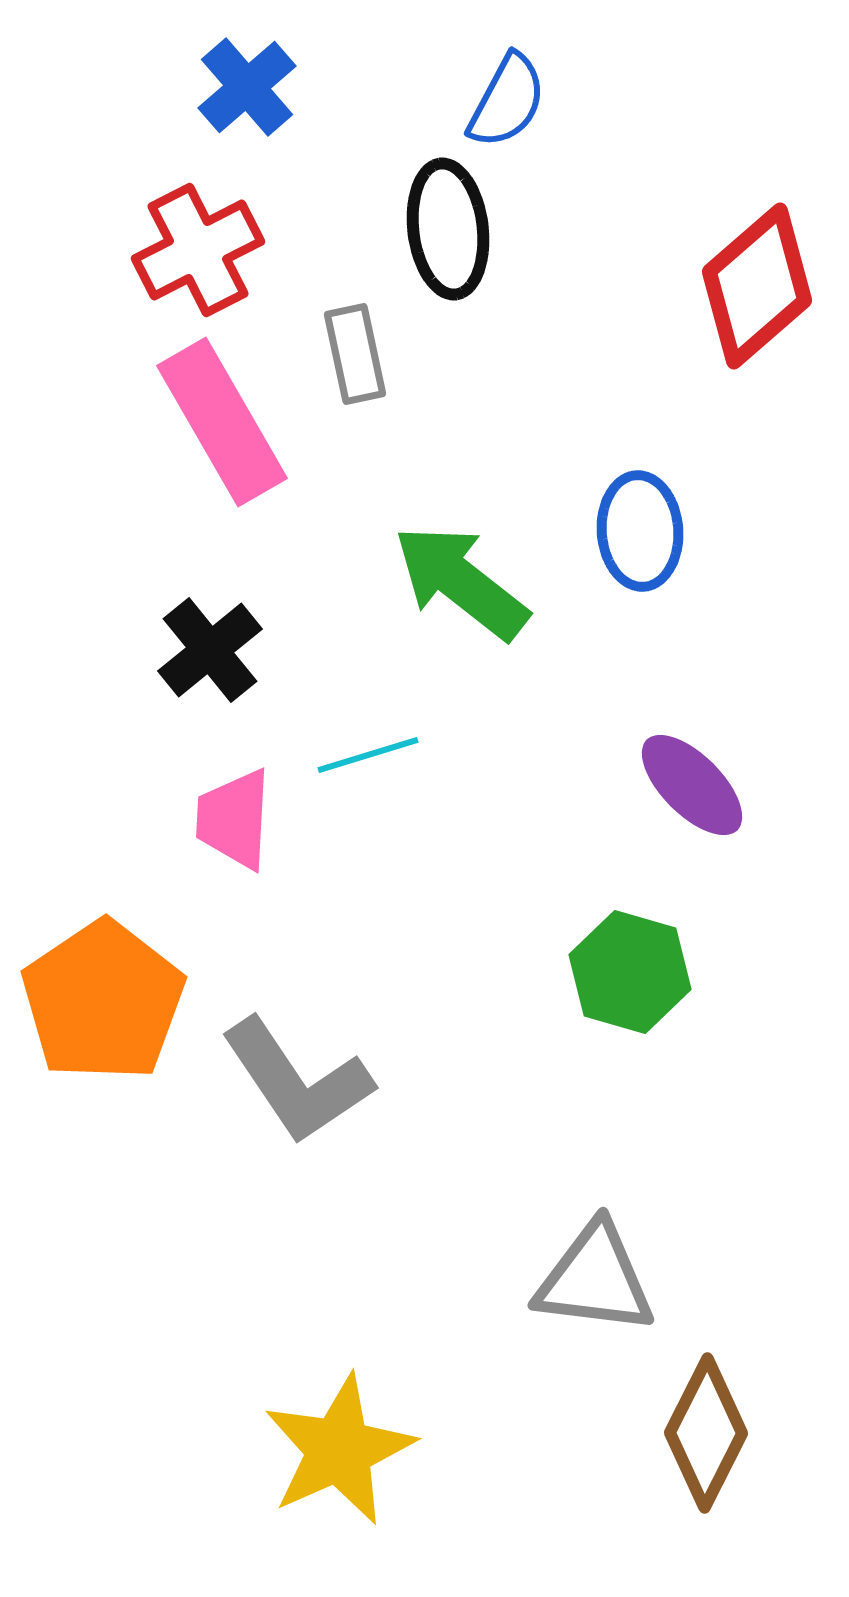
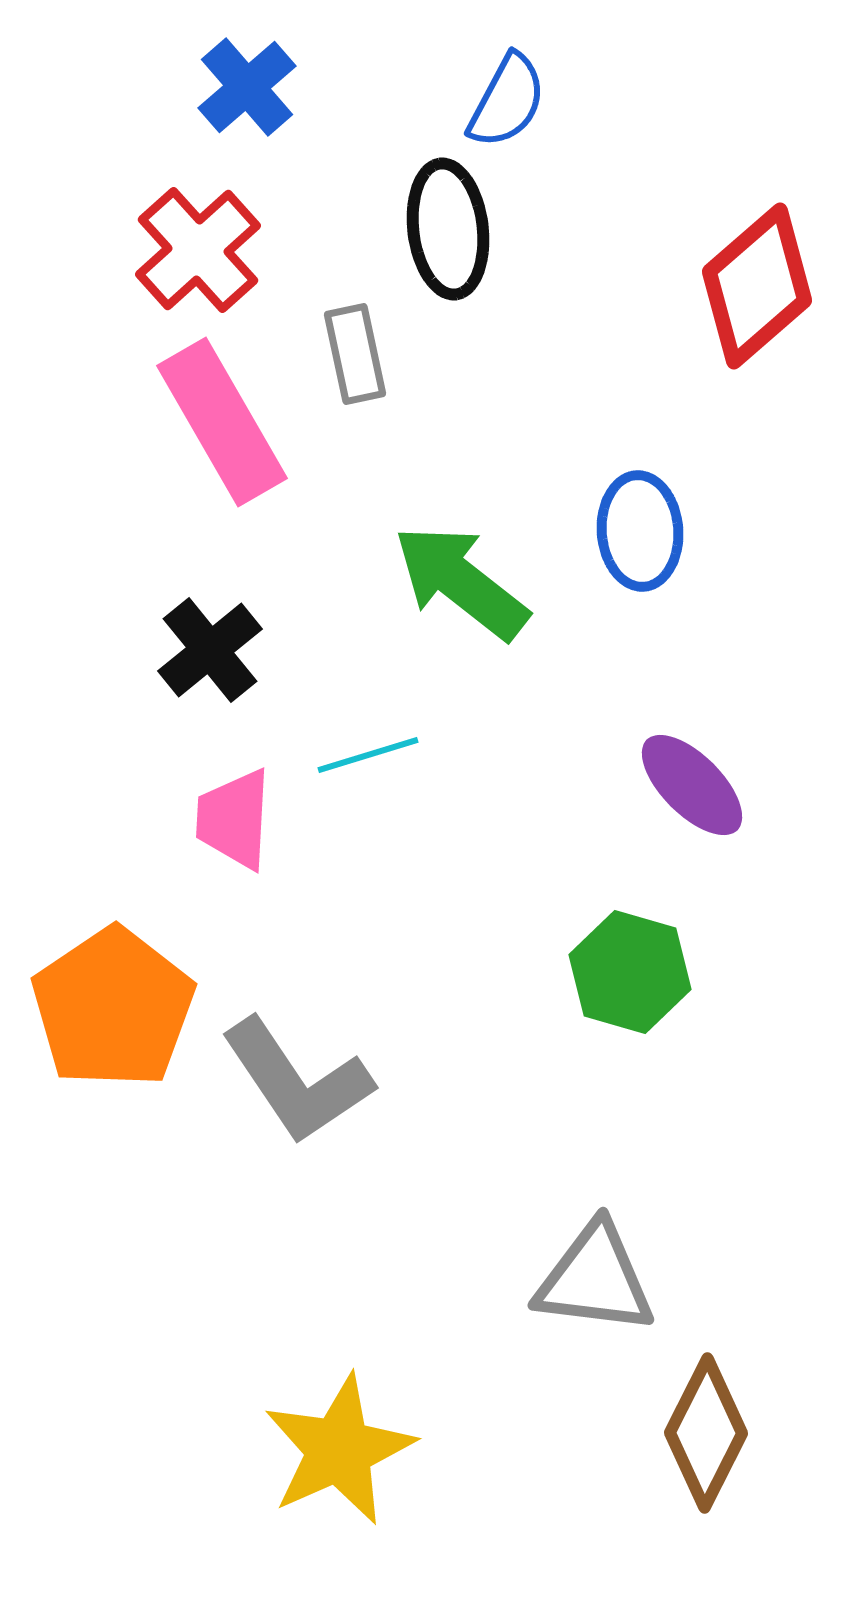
red cross: rotated 15 degrees counterclockwise
orange pentagon: moved 10 px right, 7 px down
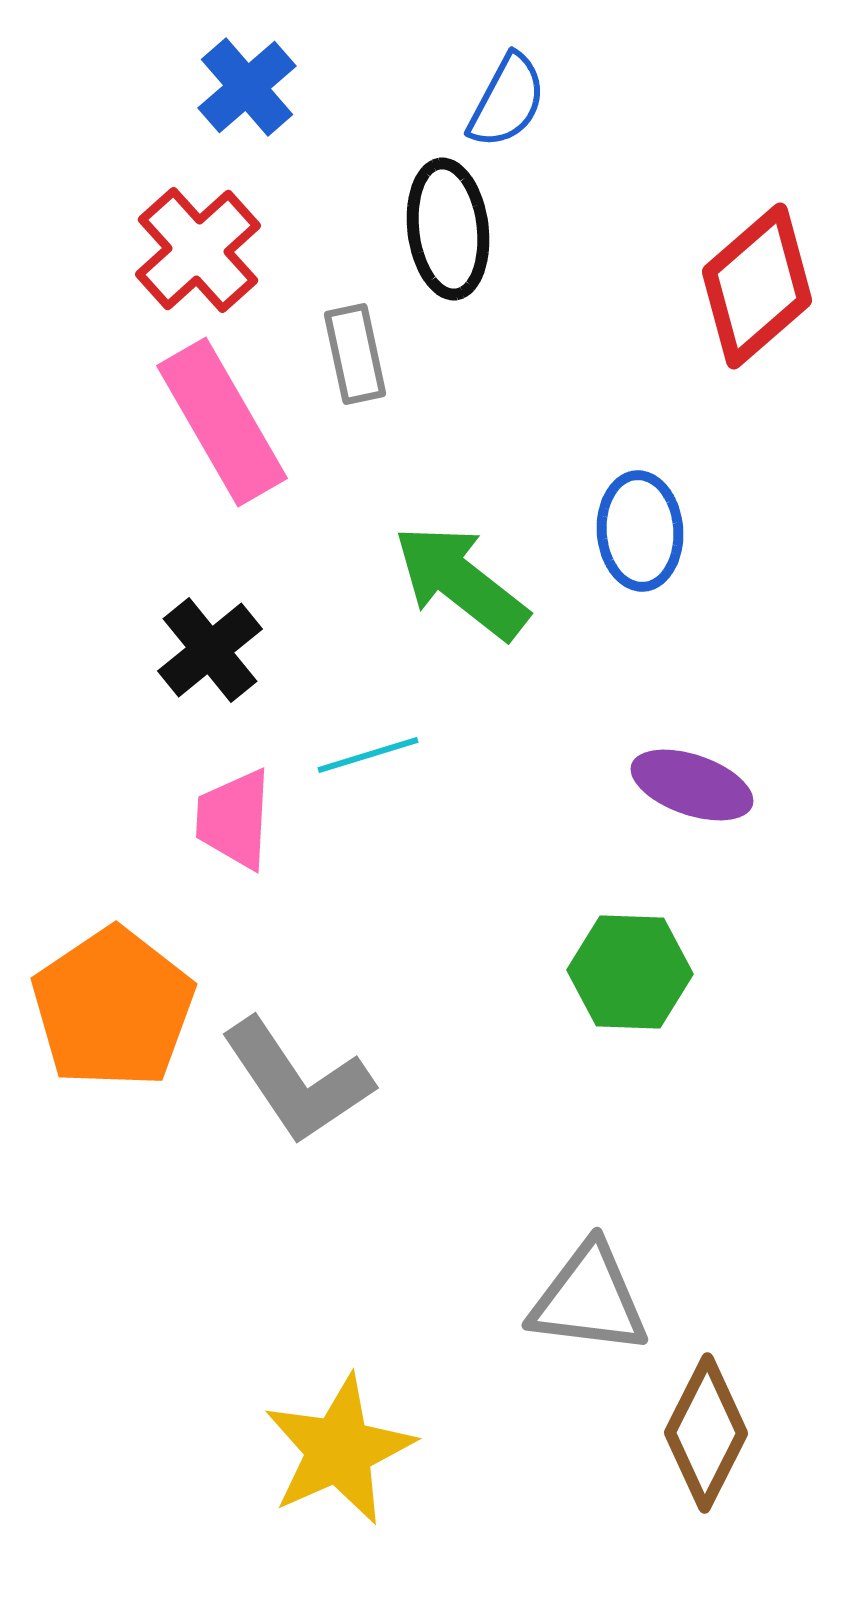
purple ellipse: rotated 26 degrees counterclockwise
green hexagon: rotated 14 degrees counterclockwise
gray triangle: moved 6 px left, 20 px down
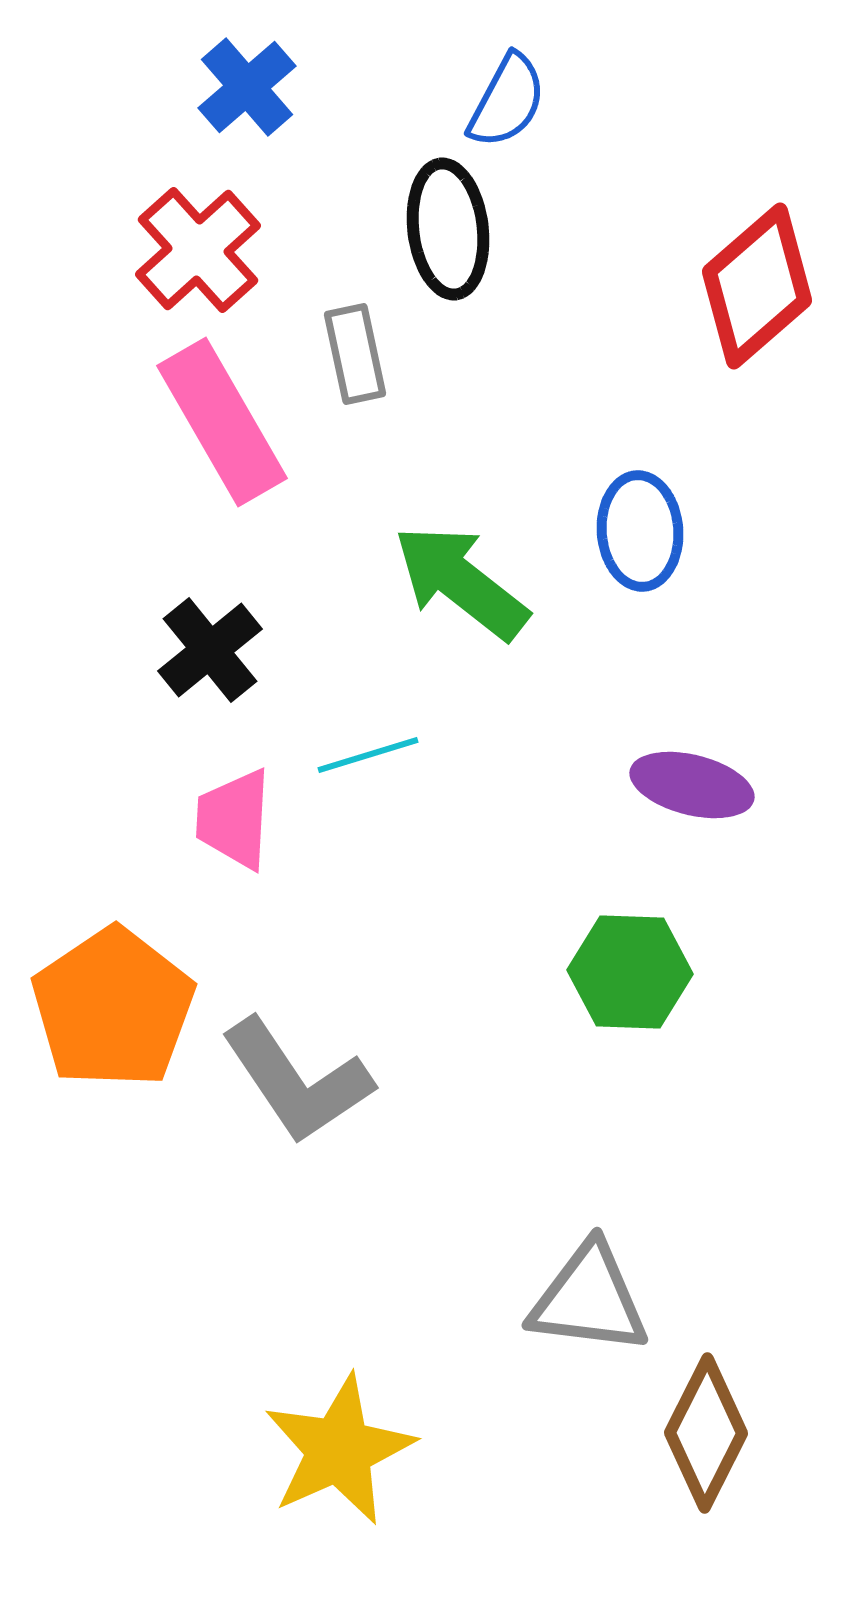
purple ellipse: rotated 5 degrees counterclockwise
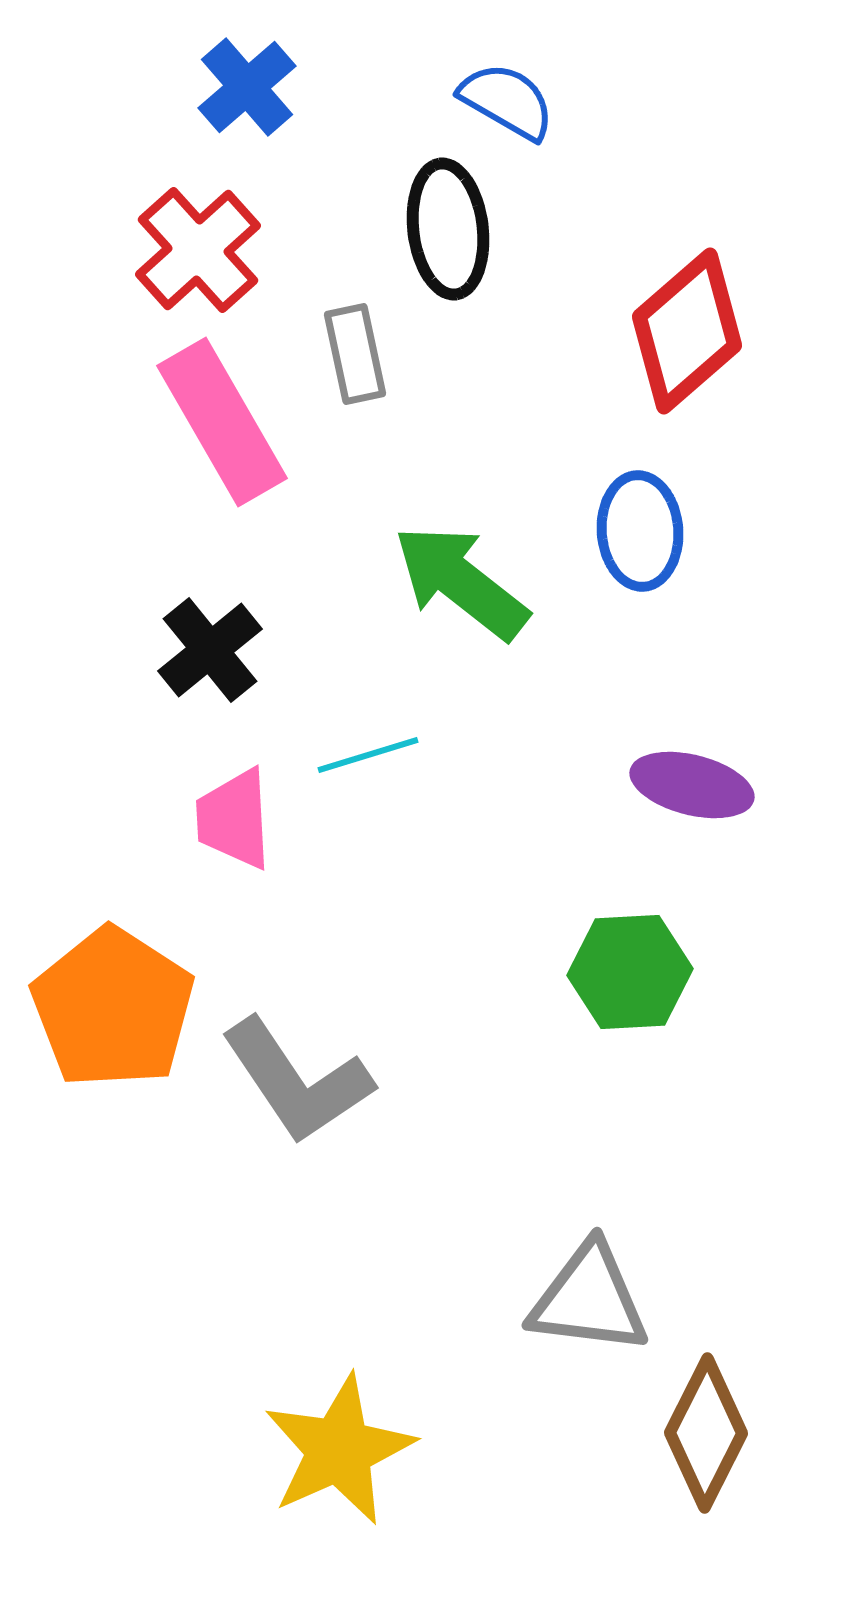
blue semicircle: rotated 88 degrees counterclockwise
red diamond: moved 70 px left, 45 px down
pink trapezoid: rotated 6 degrees counterclockwise
green hexagon: rotated 5 degrees counterclockwise
orange pentagon: rotated 5 degrees counterclockwise
